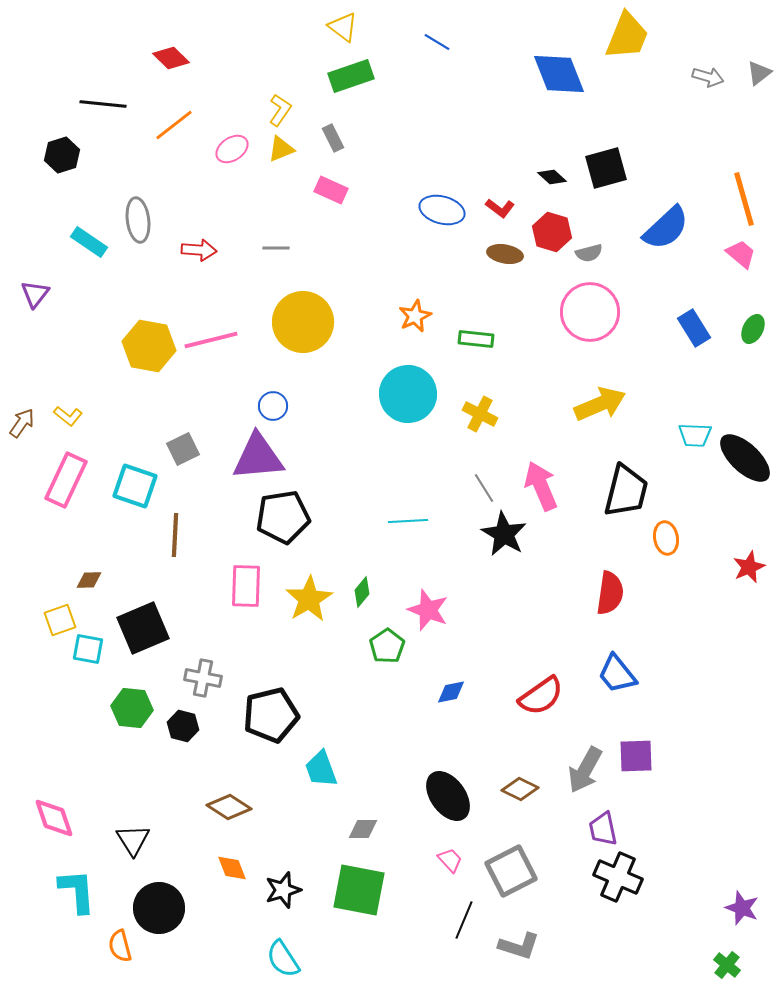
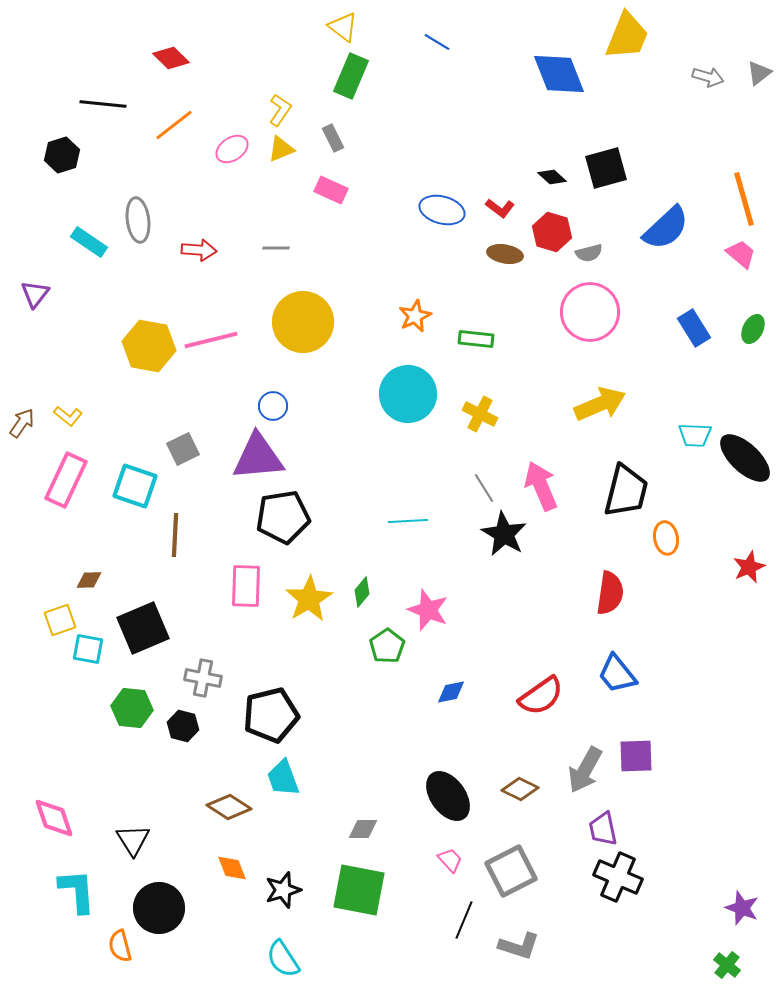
green rectangle at (351, 76): rotated 48 degrees counterclockwise
cyan trapezoid at (321, 769): moved 38 px left, 9 px down
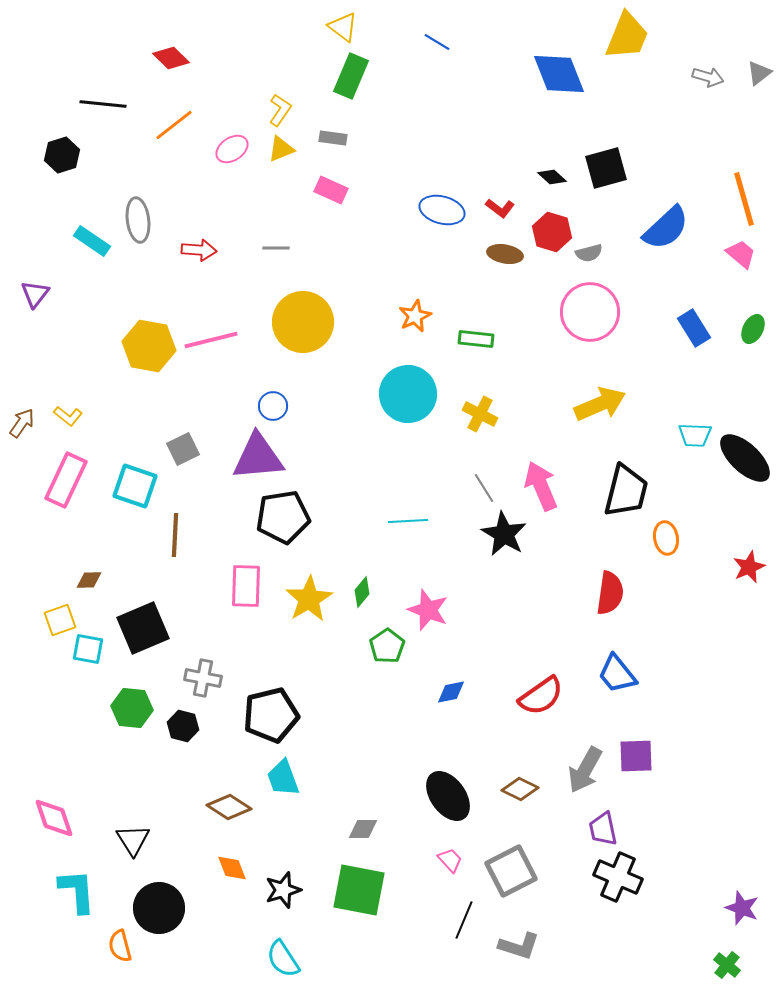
gray rectangle at (333, 138): rotated 56 degrees counterclockwise
cyan rectangle at (89, 242): moved 3 px right, 1 px up
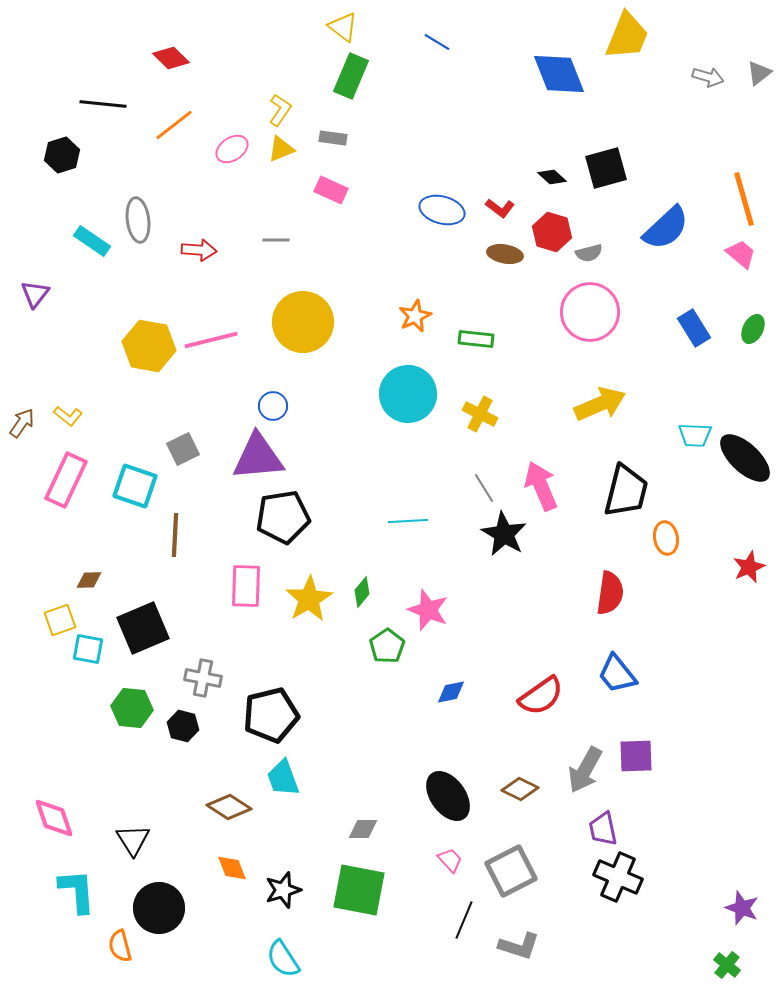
gray line at (276, 248): moved 8 px up
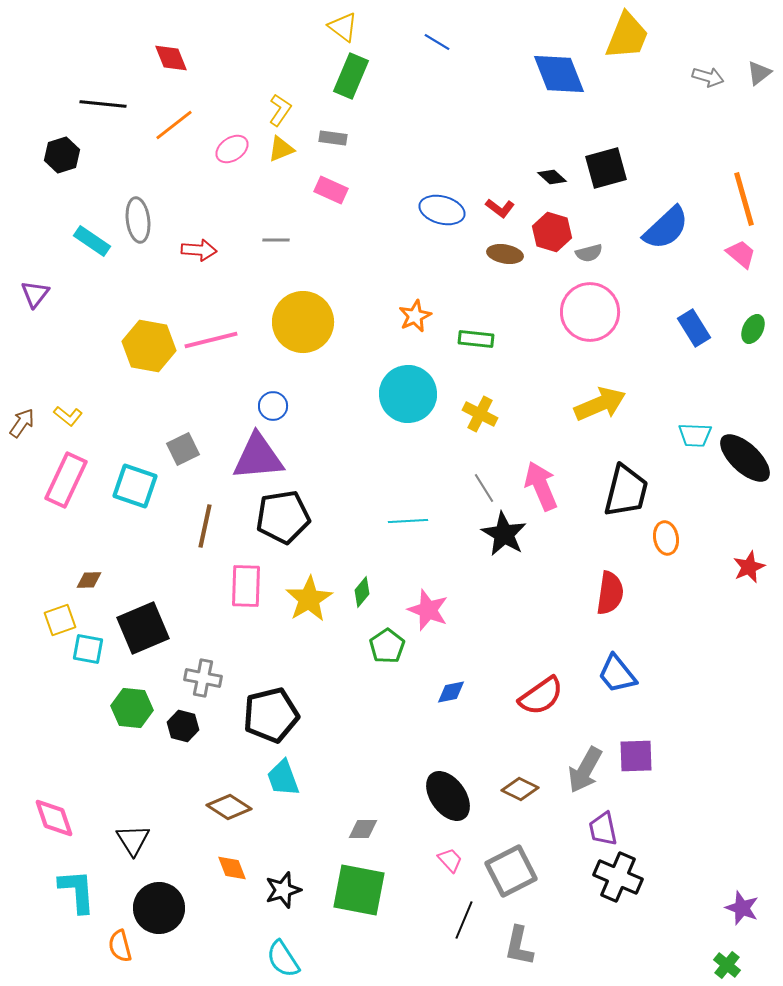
red diamond at (171, 58): rotated 24 degrees clockwise
brown line at (175, 535): moved 30 px right, 9 px up; rotated 9 degrees clockwise
gray L-shape at (519, 946): rotated 84 degrees clockwise
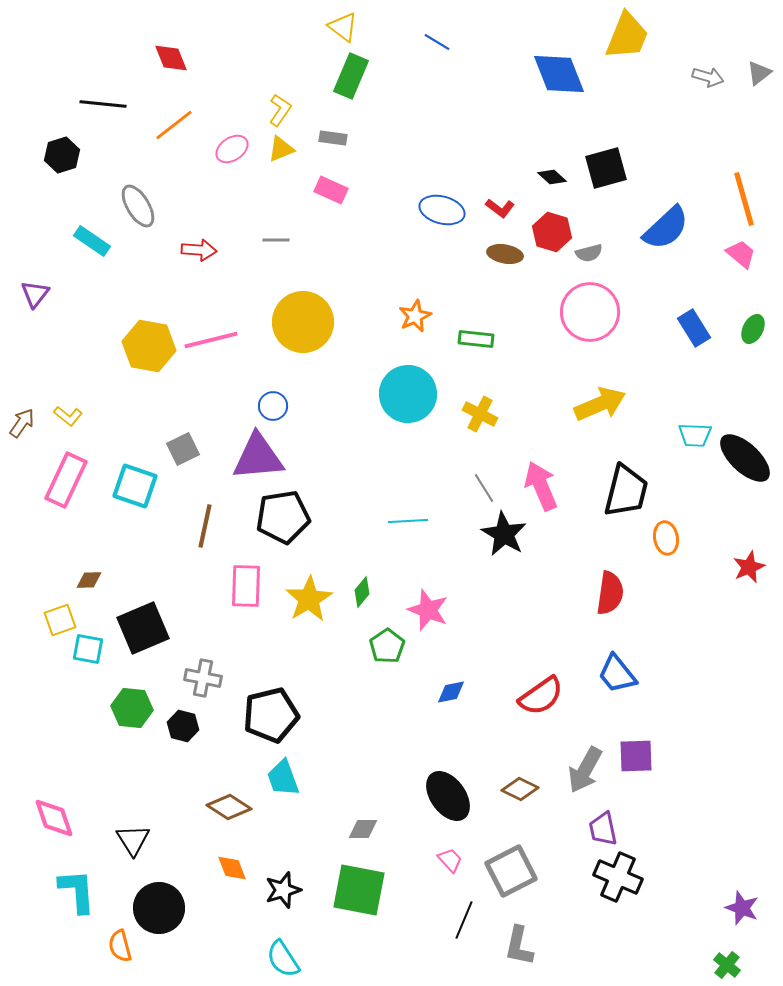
gray ellipse at (138, 220): moved 14 px up; rotated 24 degrees counterclockwise
